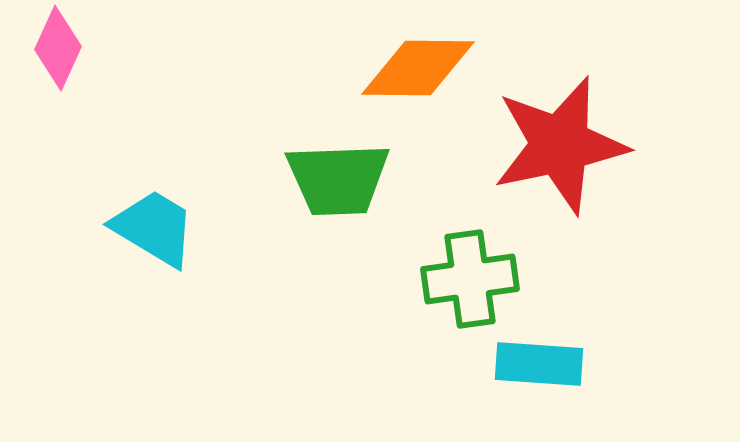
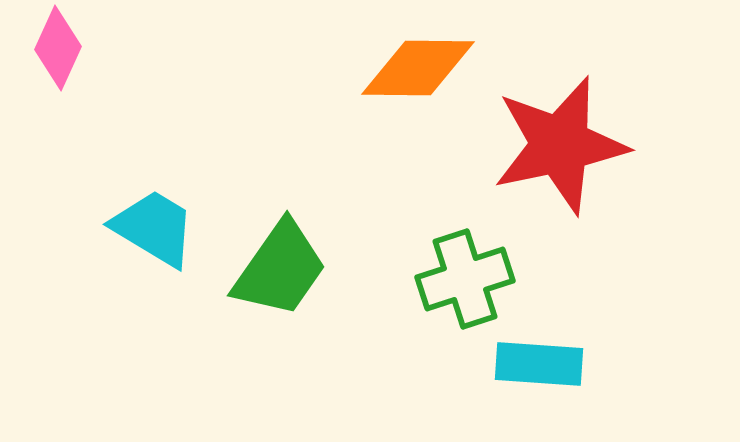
green trapezoid: moved 58 px left, 90 px down; rotated 53 degrees counterclockwise
green cross: moved 5 px left; rotated 10 degrees counterclockwise
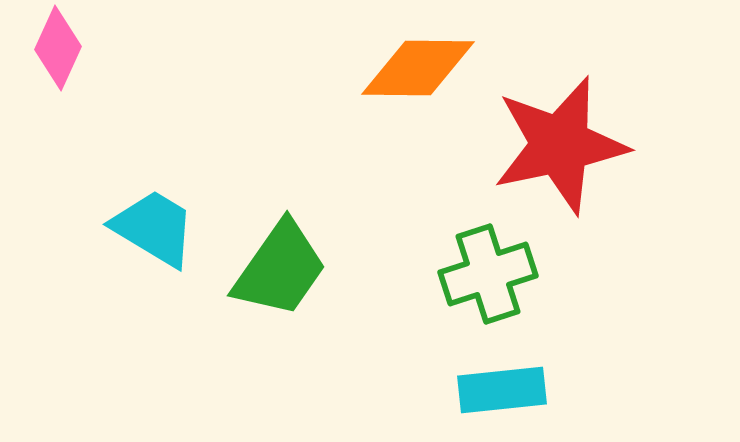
green cross: moved 23 px right, 5 px up
cyan rectangle: moved 37 px left, 26 px down; rotated 10 degrees counterclockwise
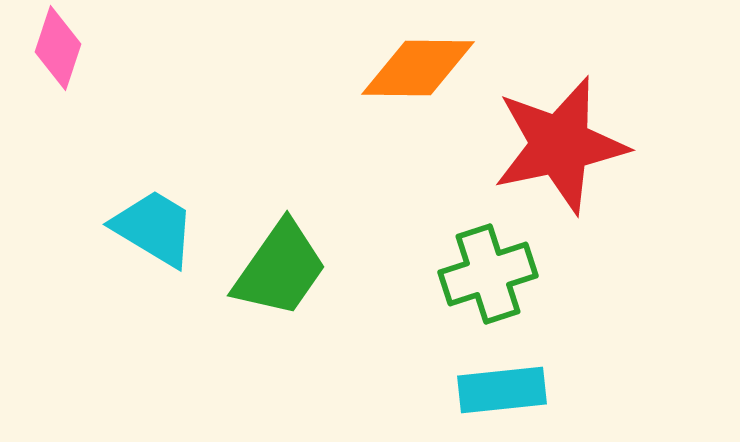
pink diamond: rotated 6 degrees counterclockwise
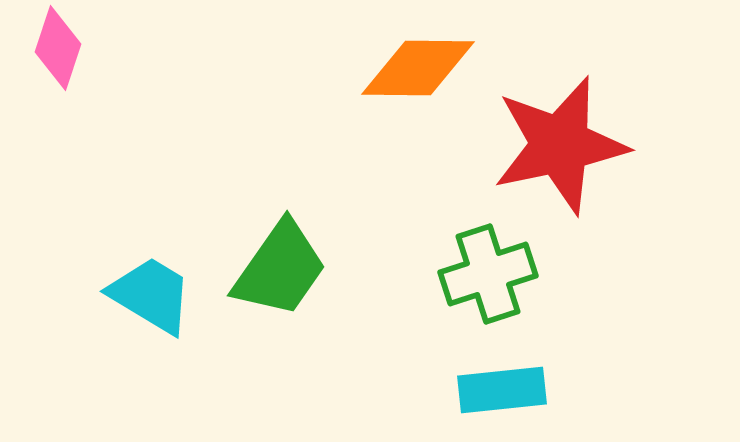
cyan trapezoid: moved 3 px left, 67 px down
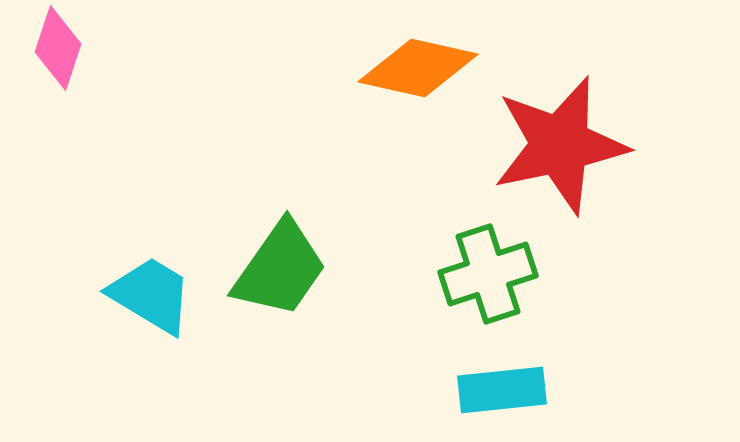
orange diamond: rotated 12 degrees clockwise
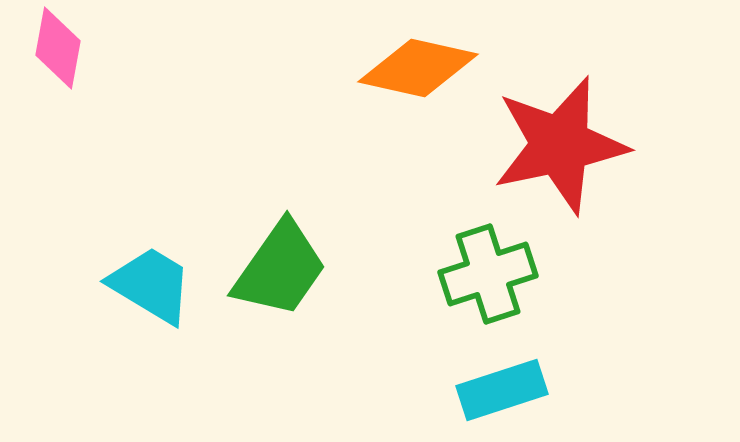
pink diamond: rotated 8 degrees counterclockwise
cyan trapezoid: moved 10 px up
cyan rectangle: rotated 12 degrees counterclockwise
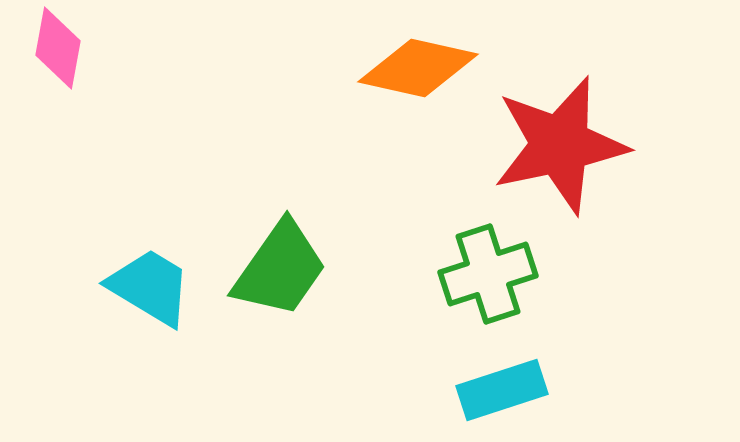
cyan trapezoid: moved 1 px left, 2 px down
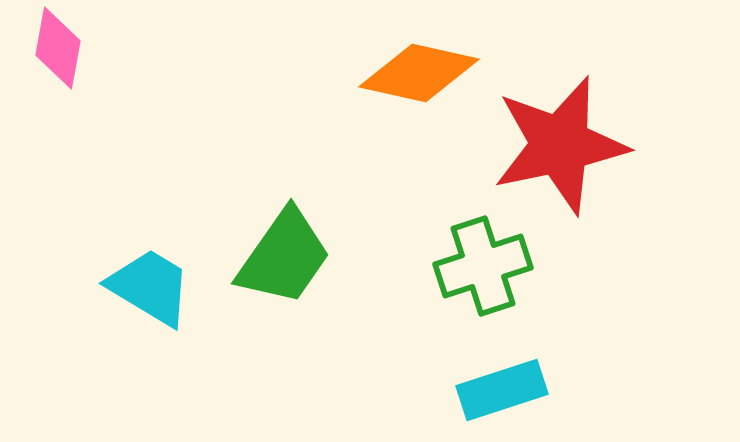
orange diamond: moved 1 px right, 5 px down
green trapezoid: moved 4 px right, 12 px up
green cross: moved 5 px left, 8 px up
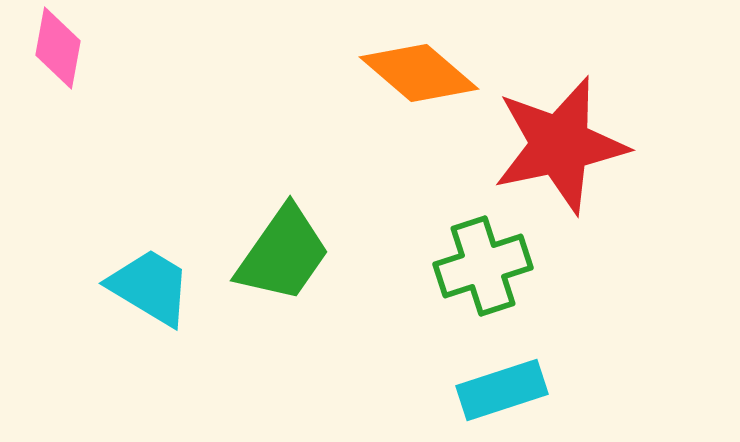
orange diamond: rotated 28 degrees clockwise
green trapezoid: moved 1 px left, 3 px up
